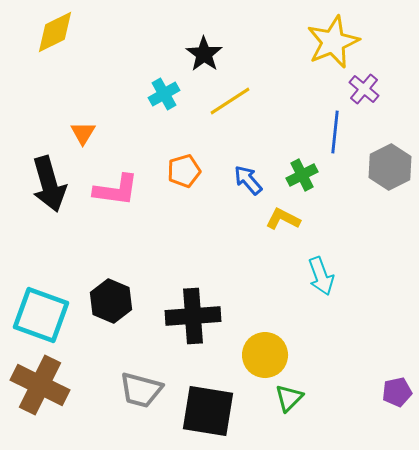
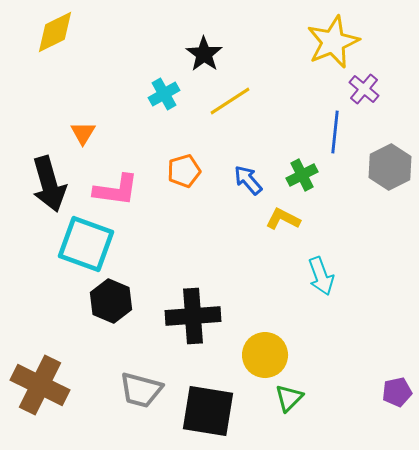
cyan square: moved 45 px right, 71 px up
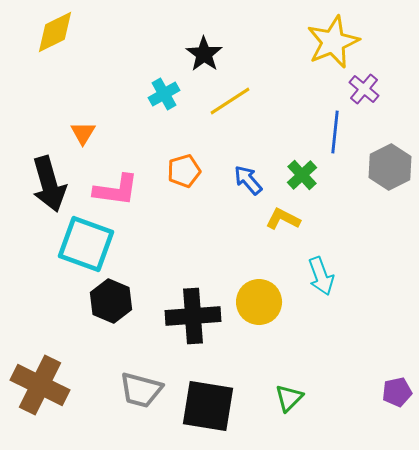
green cross: rotated 16 degrees counterclockwise
yellow circle: moved 6 px left, 53 px up
black square: moved 5 px up
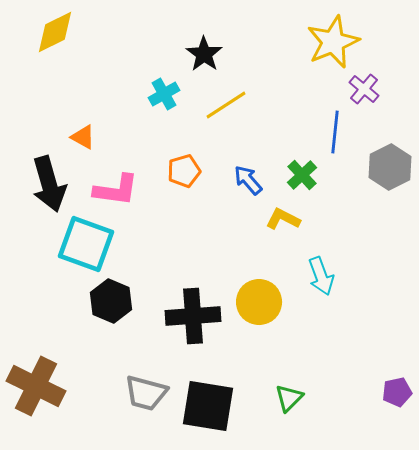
yellow line: moved 4 px left, 4 px down
orange triangle: moved 4 px down; rotated 32 degrees counterclockwise
brown cross: moved 4 px left, 1 px down
gray trapezoid: moved 5 px right, 3 px down
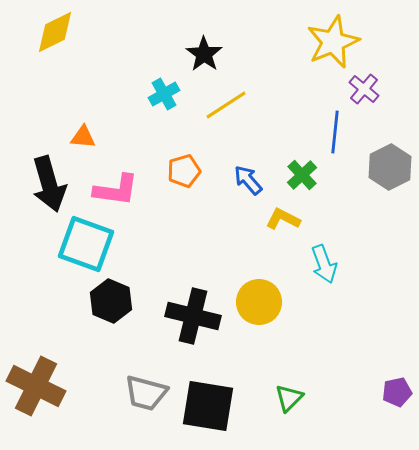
orange triangle: rotated 24 degrees counterclockwise
cyan arrow: moved 3 px right, 12 px up
black cross: rotated 18 degrees clockwise
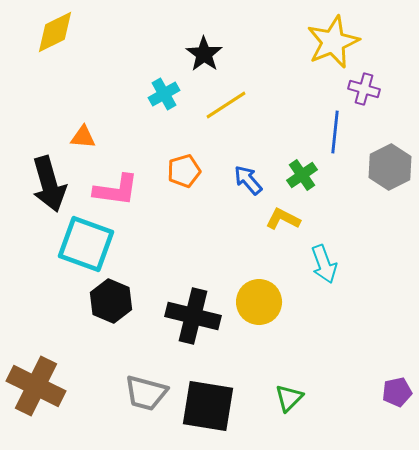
purple cross: rotated 24 degrees counterclockwise
green cross: rotated 8 degrees clockwise
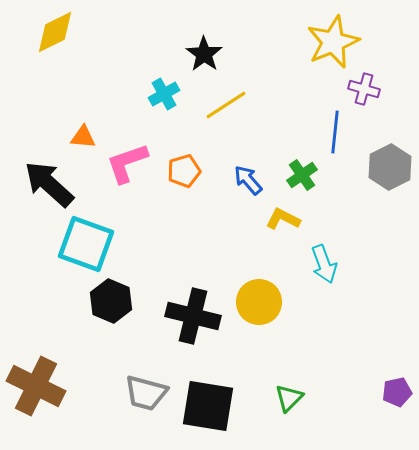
black arrow: rotated 148 degrees clockwise
pink L-shape: moved 11 px right, 27 px up; rotated 153 degrees clockwise
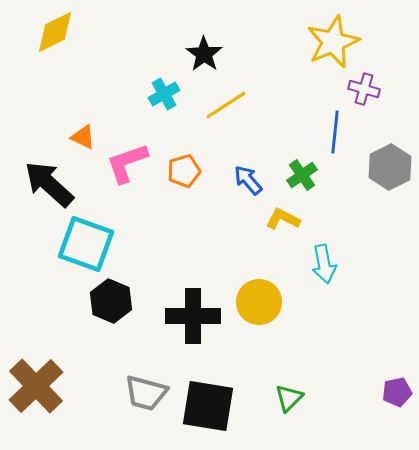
orange triangle: rotated 20 degrees clockwise
cyan arrow: rotated 9 degrees clockwise
black cross: rotated 14 degrees counterclockwise
brown cross: rotated 20 degrees clockwise
